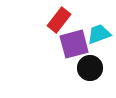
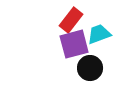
red rectangle: moved 12 px right
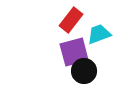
purple square: moved 8 px down
black circle: moved 6 px left, 3 px down
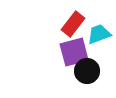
red rectangle: moved 2 px right, 4 px down
black circle: moved 3 px right
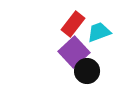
cyan trapezoid: moved 2 px up
purple square: rotated 28 degrees counterclockwise
